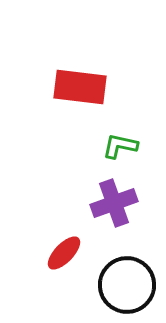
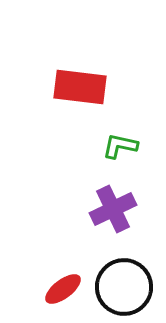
purple cross: moved 1 px left, 6 px down; rotated 6 degrees counterclockwise
red ellipse: moved 1 px left, 36 px down; rotated 9 degrees clockwise
black circle: moved 3 px left, 2 px down
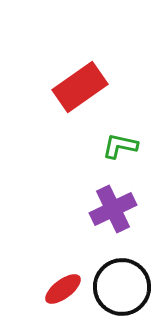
red rectangle: rotated 42 degrees counterclockwise
black circle: moved 2 px left
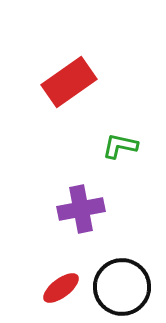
red rectangle: moved 11 px left, 5 px up
purple cross: moved 32 px left; rotated 15 degrees clockwise
red ellipse: moved 2 px left, 1 px up
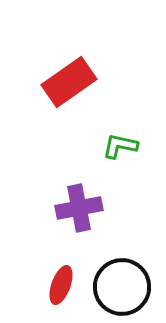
purple cross: moved 2 px left, 1 px up
red ellipse: moved 3 px up; rotated 33 degrees counterclockwise
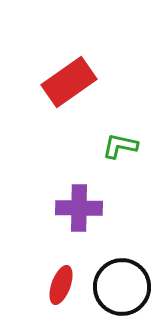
purple cross: rotated 12 degrees clockwise
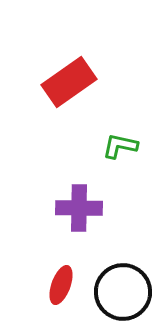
black circle: moved 1 px right, 5 px down
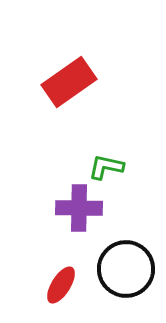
green L-shape: moved 14 px left, 21 px down
red ellipse: rotated 12 degrees clockwise
black circle: moved 3 px right, 23 px up
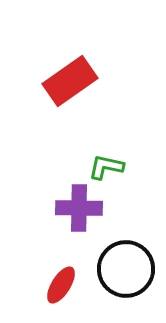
red rectangle: moved 1 px right, 1 px up
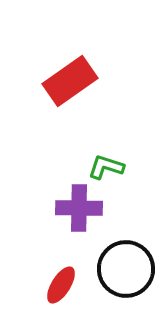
green L-shape: rotated 6 degrees clockwise
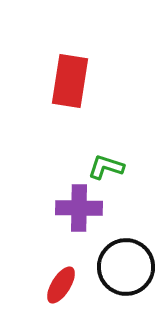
red rectangle: rotated 46 degrees counterclockwise
black circle: moved 2 px up
